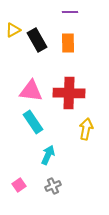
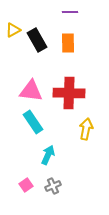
pink square: moved 7 px right
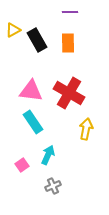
red cross: rotated 28 degrees clockwise
pink square: moved 4 px left, 20 px up
